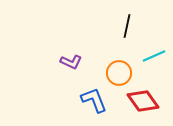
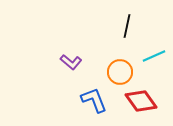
purple L-shape: rotated 15 degrees clockwise
orange circle: moved 1 px right, 1 px up
red diamond: moved 2 px left
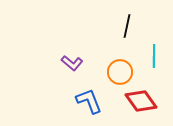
cyan line: rotated 65 degrees counterclockwise
purple L-shape: moved 1 px right, 1 px down
blue L-shape: moved 5 px left, 1 px down
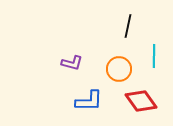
black line: moved 1 px right
purple L-shape: rotated 25 degrees counterclockwise
orange circle: moved 1 px left, 3 px up
blue L-shape: rotated 112 degrees clockwise
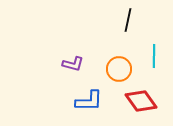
black line: moved 6 px up
purple L-shape: moved 1 px right, 1 px down
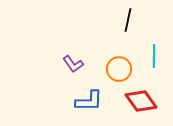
purple L-shape: rotated 40 degrees clockwise
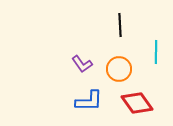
black line: moved 8 px left, 5 px down; rotated 15 degrees counterclockwise
cyan line: moved 2 px right, 4 px up
purple L-shape: moved 9 px right
red diamond: moved 4 px left, 2 px down
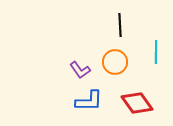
purple L-shape: moved 2 px left, 6 px down
orange circle: moved 4 px left, 7 px up
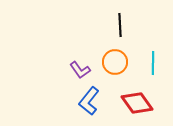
cyan line: moved 3 px left, 11 px down
blue L-shape: rotated 128 degrees clockwise
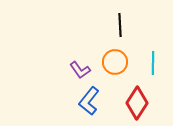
red diamond: rotated 68 degrees clockwise
